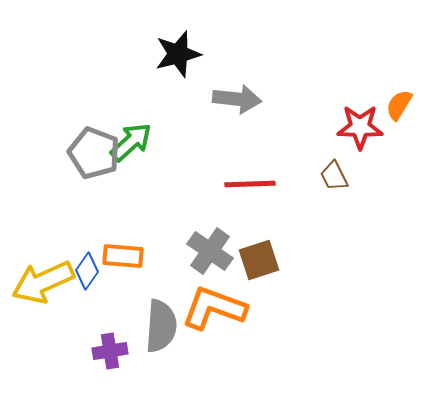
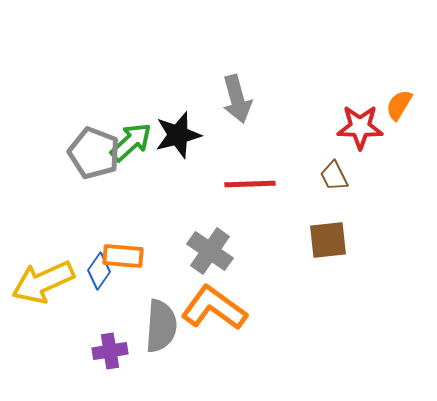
black star: moved 81 px down
gray arrow: rotated 69 degrees clockwise
brown square: moved 69 px right, 20 px up; rotated 12 degrees clockwise
blue diamond: moved 12 px right
orange L-shape: rotated 16 degrees clockwise
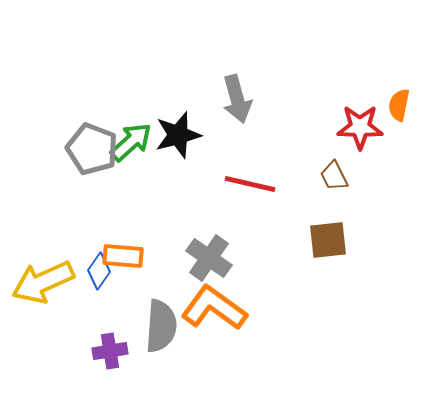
orange semicircle: rotated 20 degrees counterclockwise
gray pentagon: moved 2 px left, 4 px up
red line: rotated 15 degrees clockwise
gray cross: moved 1 px left, 7 px down
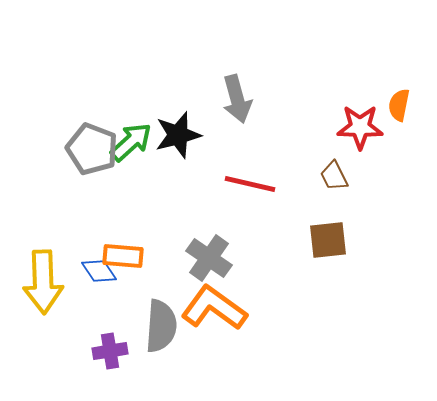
blue diamond: rotated 69 degrees counterclockwise
yellow arrow: rotated 68 degrees counterclockwise
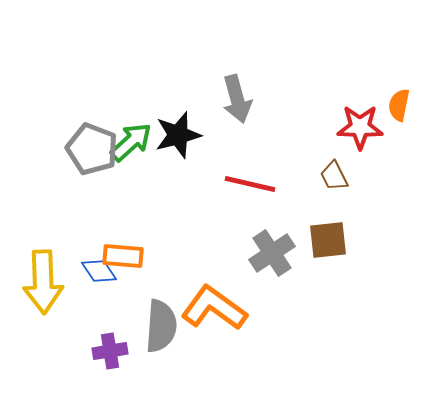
gray cross: moved 63 px right, 5 px up; rotated 21 degrees clockwise
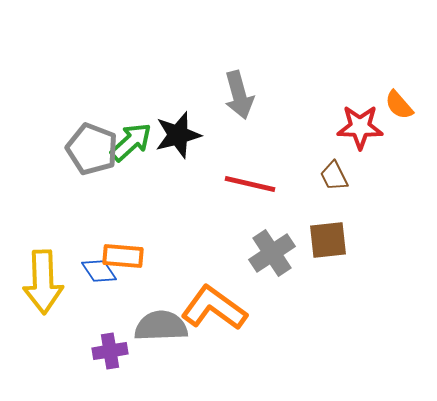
gray arrow: moved 2 px right, 4 px up
orange semicircle: rotated 52 degrees counterclockwise
gray semicircle: rotated 96 degrees counterclockwise
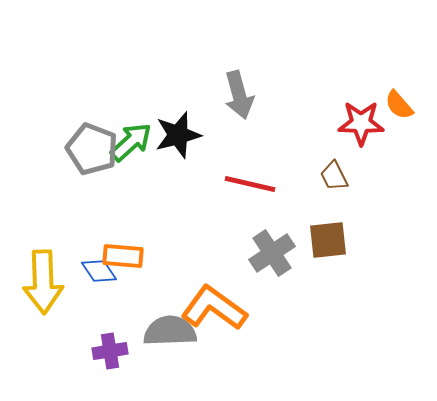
red star: moved 1 px right, 4 px up
gray semicircle: moved 9 px right, 5 px down
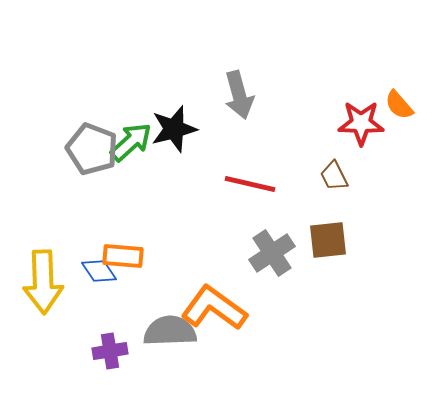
black star: moved 4 px left, 6 px up
